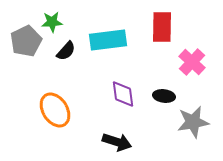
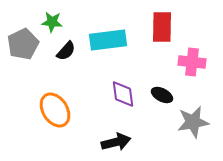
green star: rotated 10 degrees clockwise
gray pentagon: moved 3 px left, 3 px down
pink cross: rotated 36 degrees counterclockwise
black ellipse: moved 2 px left, 1 px up; rotated 20 degrees clockwise
black arrow: moved 1 px left; rotated 32 degrees counterclockwise
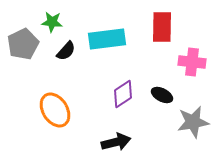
cyan rectangle: moved 1 px left, 1 px up
purple diamond: rotated 64 degrees clockwise
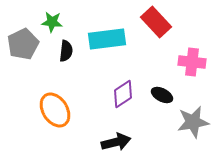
red rectangle: moved 6 px left, 5 px up; rotated 44 degrees counterclockwise
black semicircle: rotated 35 degrees counterclockwise
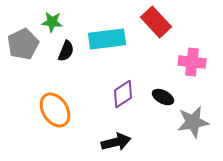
black semicircle: rotated 15 degrees clockwise
black ellipse: moved 1 px right, 2 px down
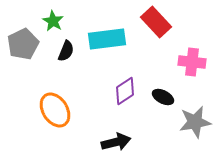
green star: moved 1 px right, 1 px up; rotated 25 degrees clockwise
purple diamond: moved 2 px right, 3 px up
gray star: moved 2 px right
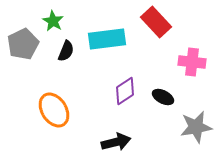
orange ellipse: moved 1 px left
gray star: moved 1 px right, 5 px down
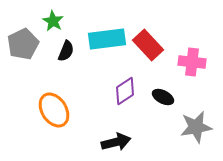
red rectangle: moved 8 px left, 23 px down
